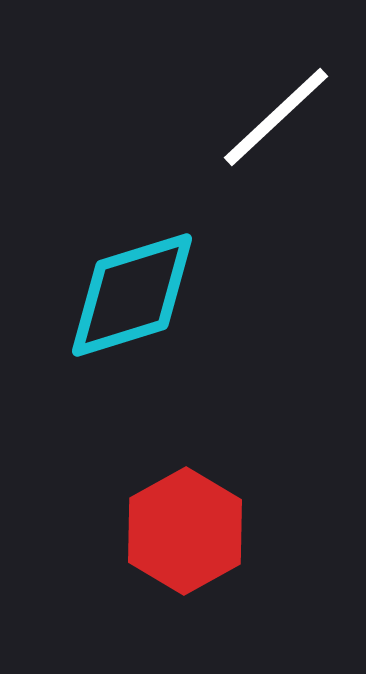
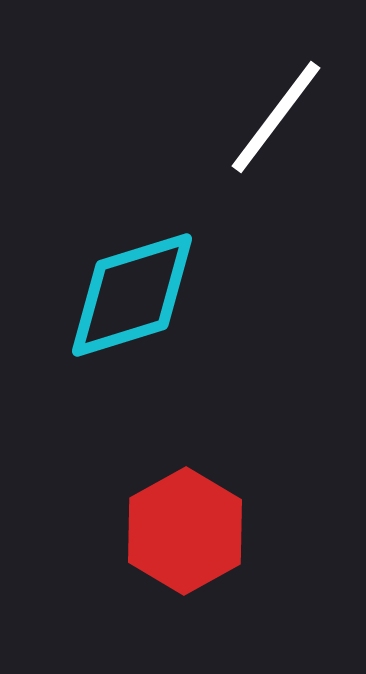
white line: rotated 10 degrees counterclockwise
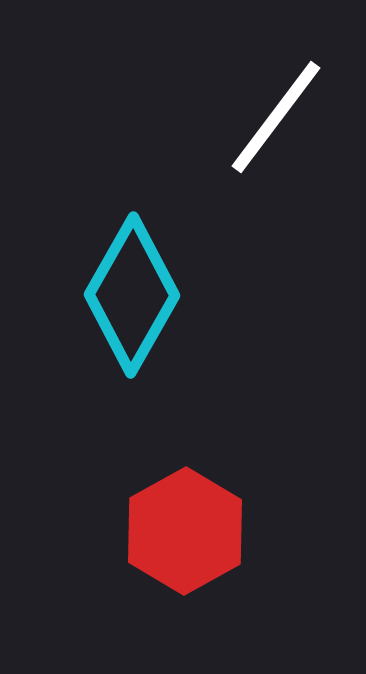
cyan diamond: rotated 43 degrees counterclockwise
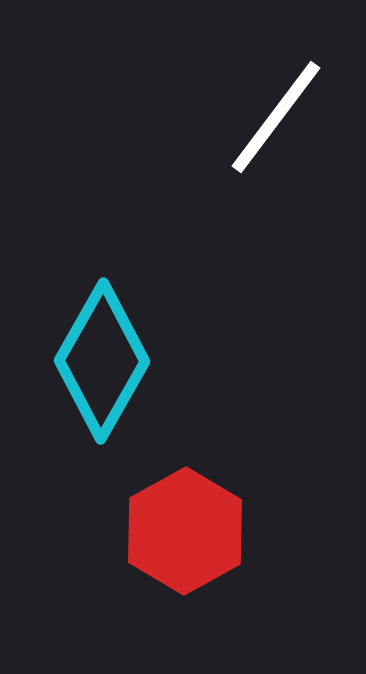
cyan diamond: moved 30 px left, 66 px down
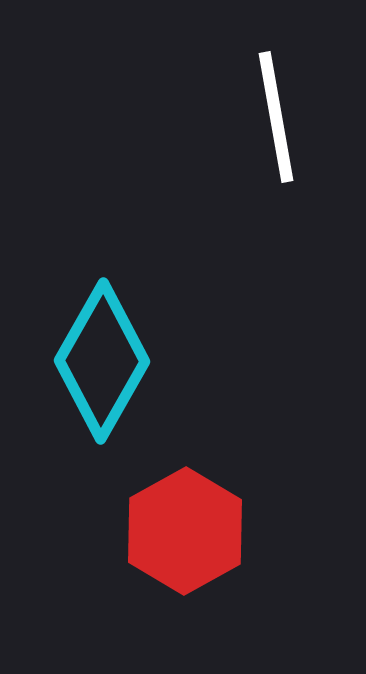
white line: rotated 47 degrees counterclockwise
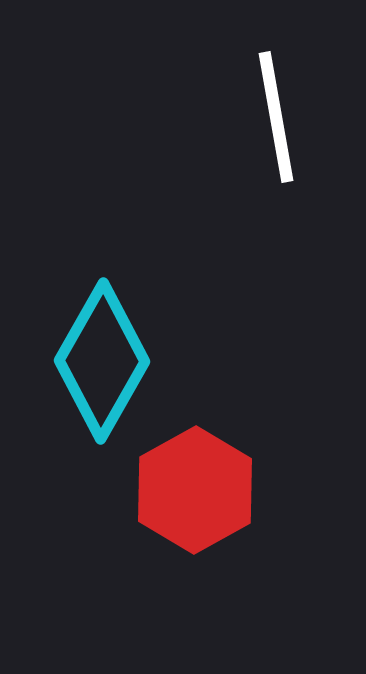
red hexagon: moved 10 px right, 41 px up
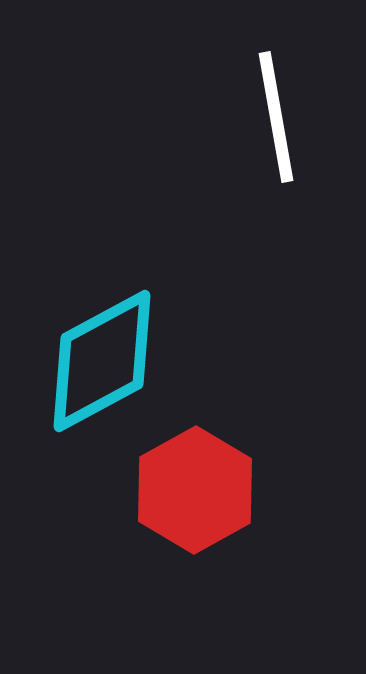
cyan diamond: rotated 32 degrees clockwise
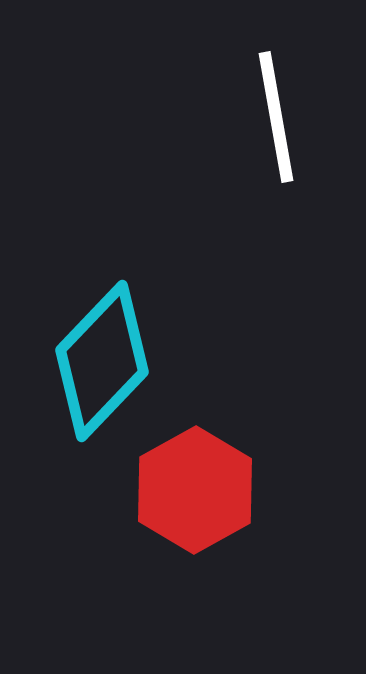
cyan diamond: rotated 18 degrees counterclockwise
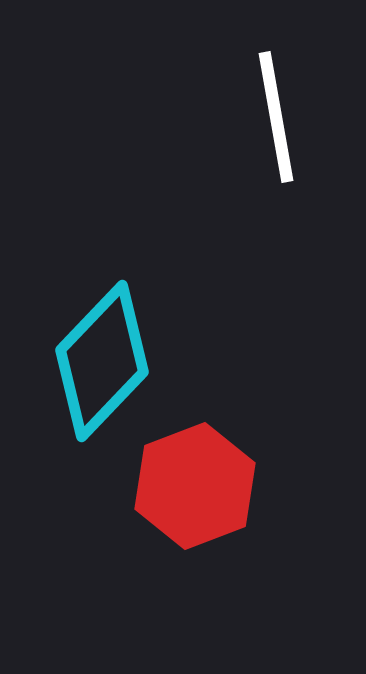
red hexagon: moved 4 px up; rotated 8 degrees clockwise
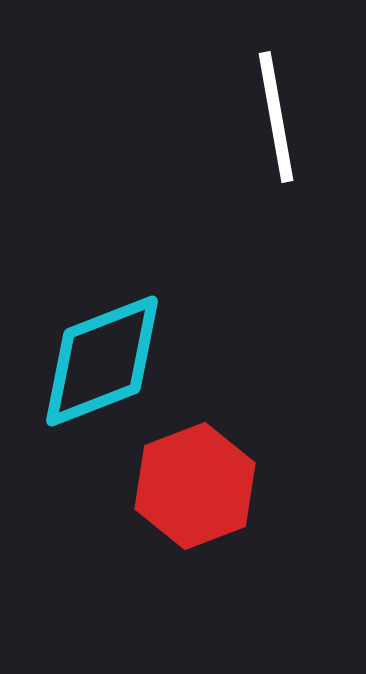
cyan diamond: rotated 25 degrees clockwise
